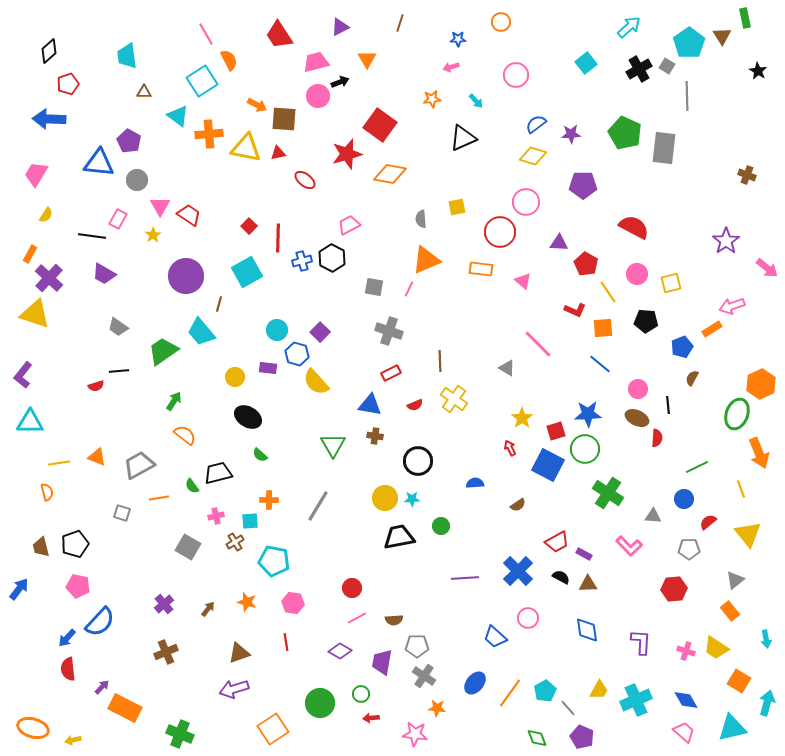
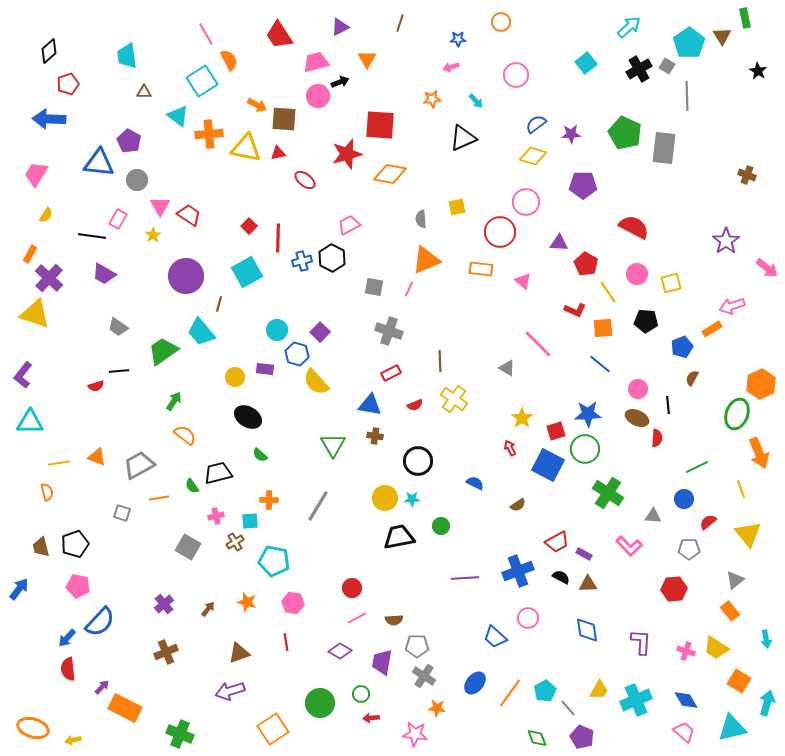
red square at (380, 125): rotated 32 degrees counterclockwise
purple rectangle at (268, 368): moved 3 px left, 1 px down
blue semicircle at (475, 483): rotated 30 degrees clockwise
blue cross at (518, 571): rotated 24 degrees clockwise
purple arrow at (234, 689): moved 4 px left, 2 px down
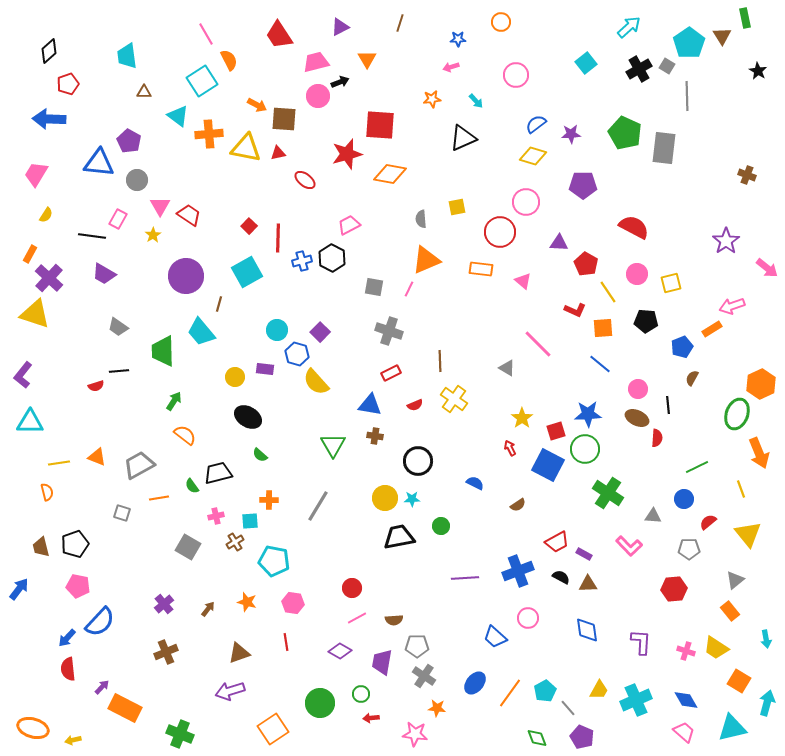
green trapezoid at (163, 351): rotated 56 degrees counterclockwise
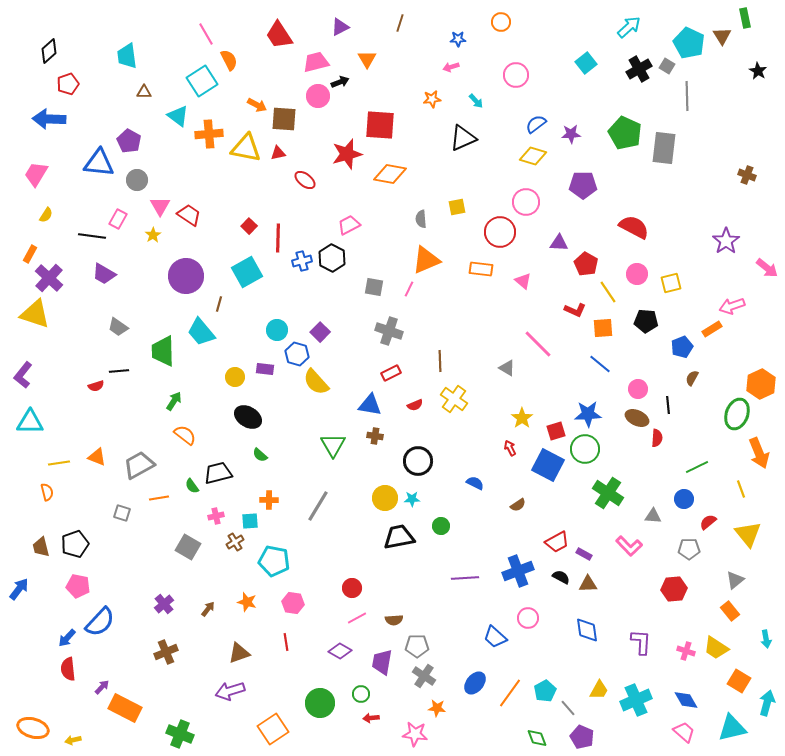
cyan pentagon at (689, 43): rotated 12 degrees counterclockwise
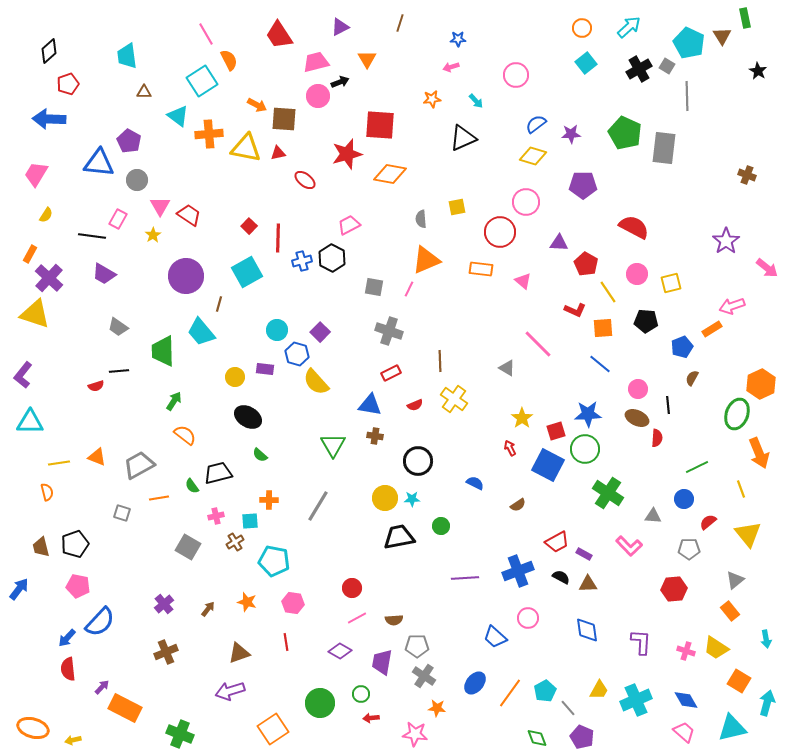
orange circle at (501, 22): moved 81 px right, 6 px down
